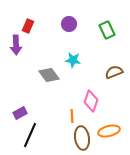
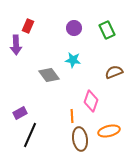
purple circle: moved 5 px right, 4 px down
brown ellipse: moved 2 px left, 1 px down
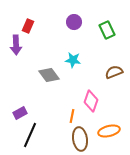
purple circle: moved 6 px up
orange line: rotated 16 degrees clockwise
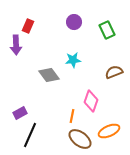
cyan star: rotated 14 degrees counterclockwise
orange ellipse: rotated 10 degrees counterclockwise
brown ellipse: rotated 45 degrees counterclockwise
